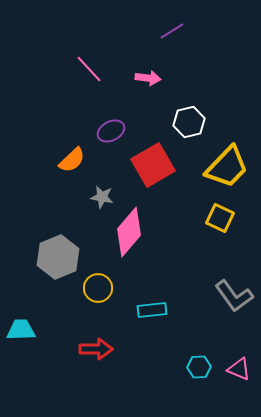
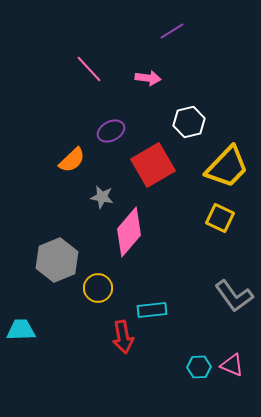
gray hexagon: moved 1 px left, 3 px down
red arrow: moved 27 px right, 12 px up; rotated 80 degrees clockwise
pink triangle: moved 7 px left, 4 px up
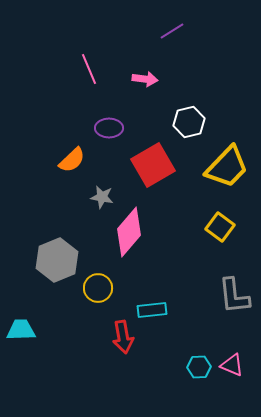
pink line: rotated 20 degrees clockwise
pink arrow: moved 3 px left, 1 px down
purple ellipse: moved 2 px left, 3 px up; rotated 28 degrees clockwise
yellow square: moved 9 px down; rotated 12 degrees clockwise
gray L-shape: rotated 30 degrees clockwise
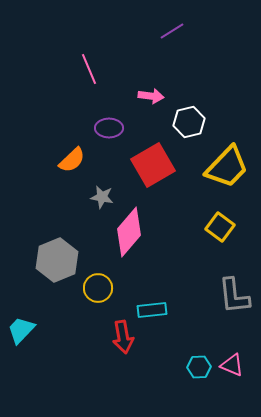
pink arrow: moved 6 px right, 17 px down
cyan trapezoid: rotated 44 degrees counterclockwise
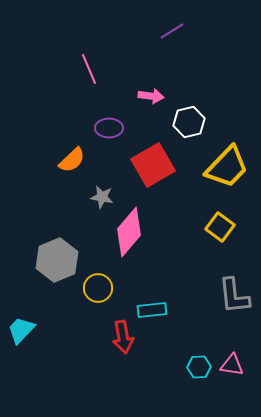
pink triangle: rotated 15 degrees counterclockwise
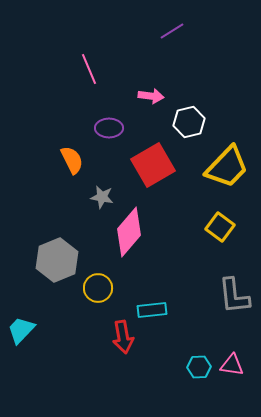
orange semicircle: rotated 72 degrees counterclockwise
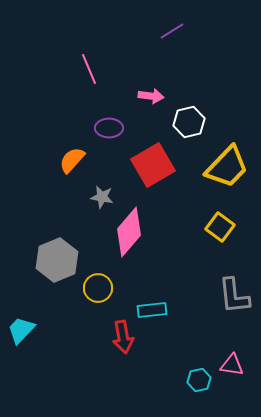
orange semicircle: rotated 112 degrees counterclockwise
cyan hexagon: moved 13 px down; rotated 10 degrees counterclockwise
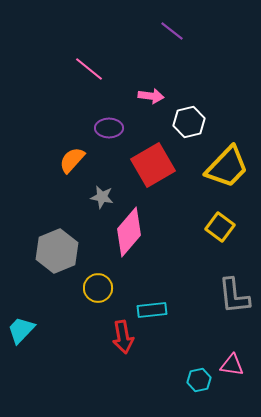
purple line: rotated 70 degrees clockwise
pink line: rotated 28 degrees counterclockwise
gray hexagon: moved 9 px up
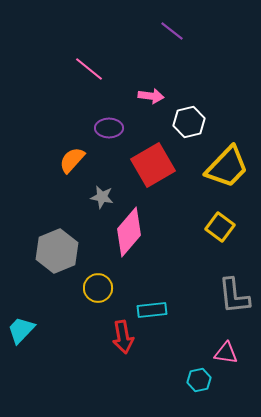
pink triangle: moved 6 px left, 12 px up
